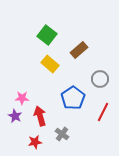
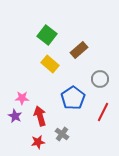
red star: moved 3 px right
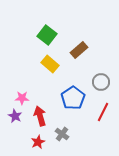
gray circle: moved 1 px right, 3 px down
red star: rotated 16 degrees counterclockwise
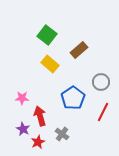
purple star: moved 8 px right, 13 px down
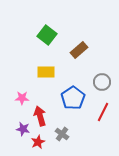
yellow rectangle: moved 4 px left, 8 px down; rotated 42 degrees counterclockwise
gray circle: moved 1 px right
purple star: rotated 16 degrees counterclockwise
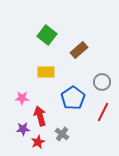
purple star: rotated 16 degrees counterclockwise
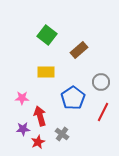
gray circle: moved 1 px left
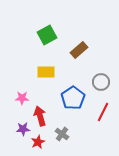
green square: rotated 24 degrees clockwise
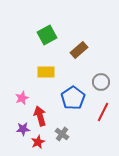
pink star: rotated 24 degrees counterclockwise
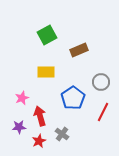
brown rectangle: rotated 18 degrees clockwise
purple star: moved 4 px left, 2 px up
red star: moved 1 px right, 1 px up
